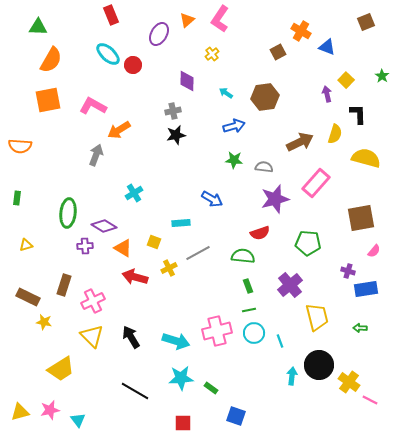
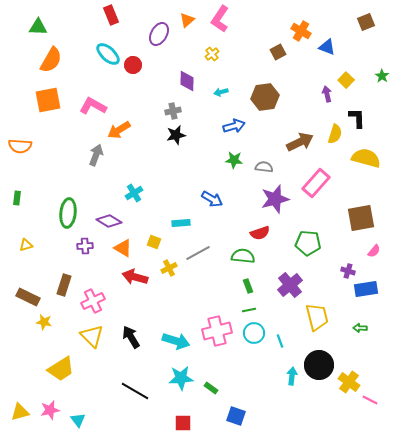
cyan arrow at (226, 93): moved 5 px left, 1 px up; rotated 48 degrees counterclockwise
black L-shape at (358, 114): moved 1 px left, 4 px down
purple diamond at (104, 226): moved 5 px right, 5 px up
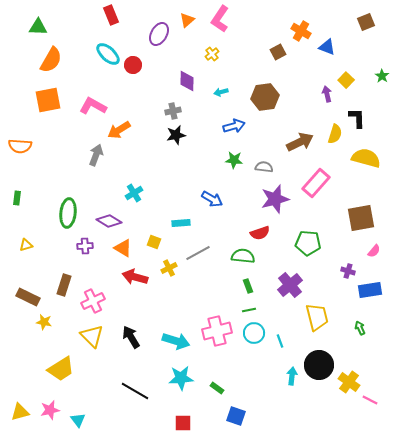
blue rectangle at (366, 289): moved 4 px right, 1 px down
green arrow at (360, 328): rotated 64 degrees clockwise
green rectangle at (211, 388): moved 6 px right
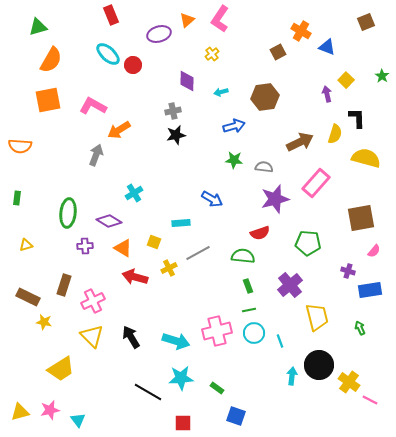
green triangle at (38, 27): rotated 18 degrees counterclockwise
purple ellipse at (159, 34): rotated 45 degrees clockwise
black line at (135, 391): moved 13 px right, 1 px down
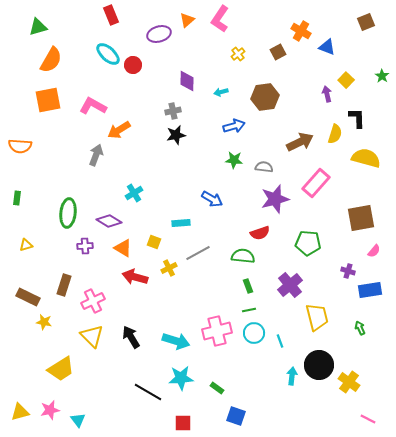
yellow cross at (212, 54): moved 26 px right
pink line at (370, 400): moved 2 px left, 19 px down
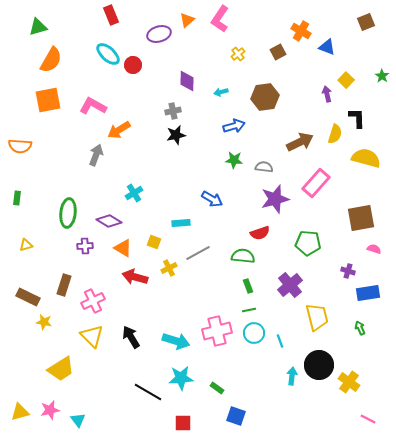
pink semicircle at (374, 251): moved 2 px up; rotated 112 degrees counterclockwise
blue rectangle at (370, 290): moved 2 px left, 3 px down
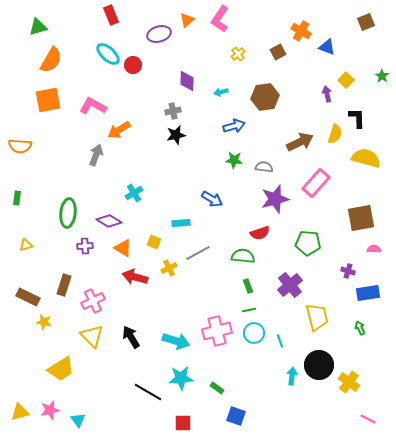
pink semicircle at (374, 249): rotated 16 degrees counterclockwise
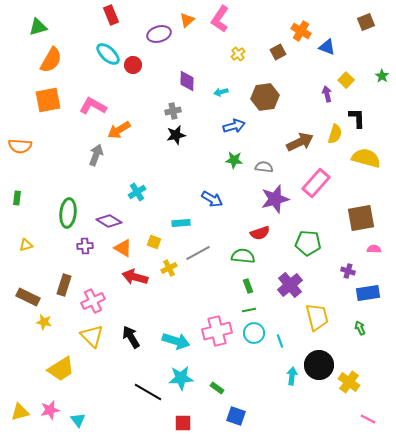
cyan cross at (134, 193): moved 3 px right, 1 px up
